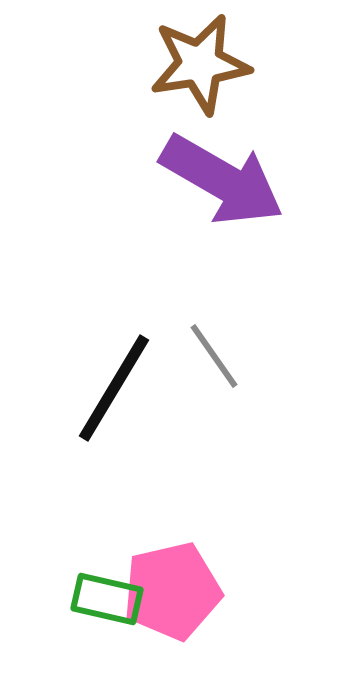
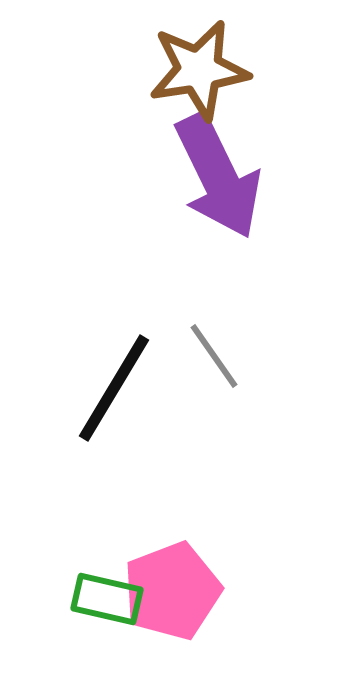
brown star: moved 1 px left, 6 px down
purple arrow: moved 4 px left, 4 px up; rotated 34 degrees clockwise
pink pentagon: rotated 8 degrees counterclockwise
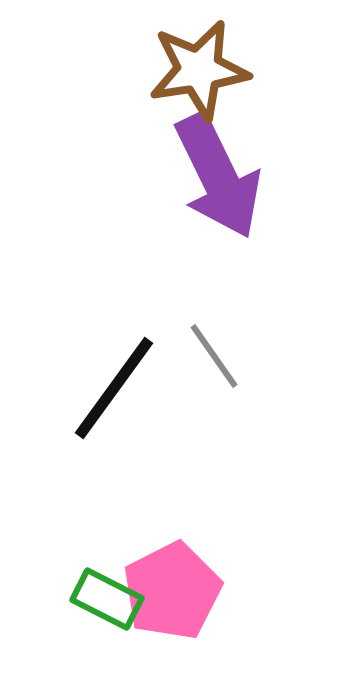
black line: rotated 5 degrees clockwise
pink pentagon: rotated 6 degrees counterclockwise
green rectangle: rotated 14 degrees clockwise
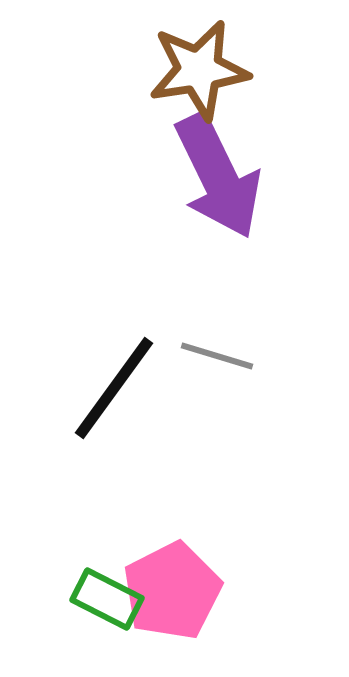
gray line: moved 3 px right; rotated 38 degrees counterclockwise
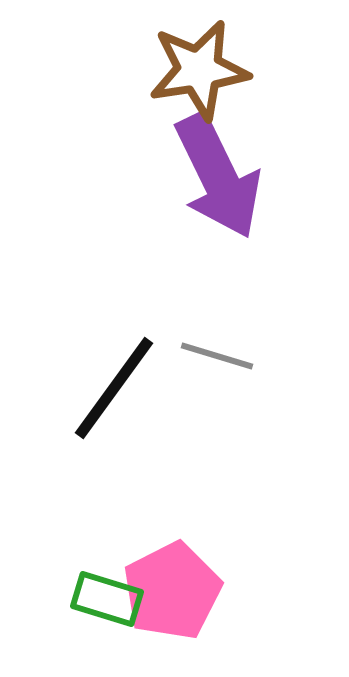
green rectangle: rotated 10 degrees counterclockwise
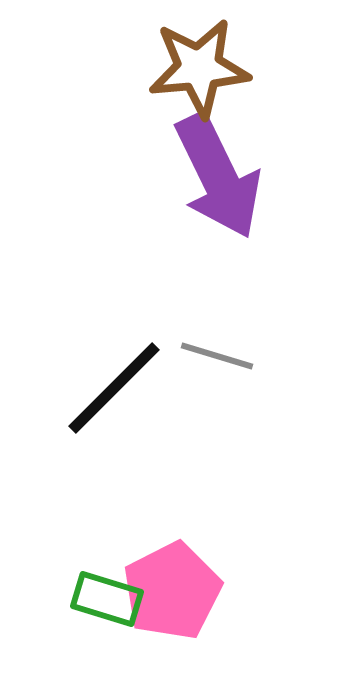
brown star: moved 2 px up; rotated 4 degrees clockwise
black line: rotated 9 degrees clockwise
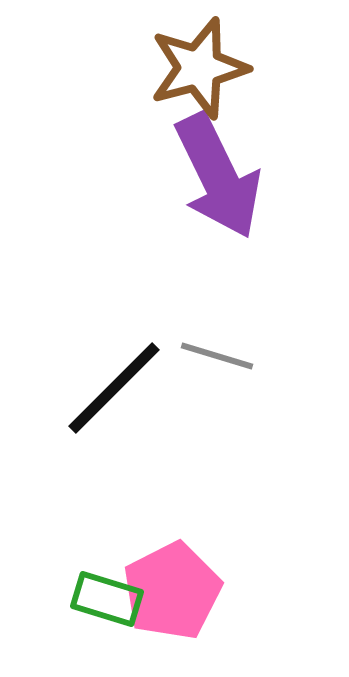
brown star: rotated 10 degrees counterclockwise
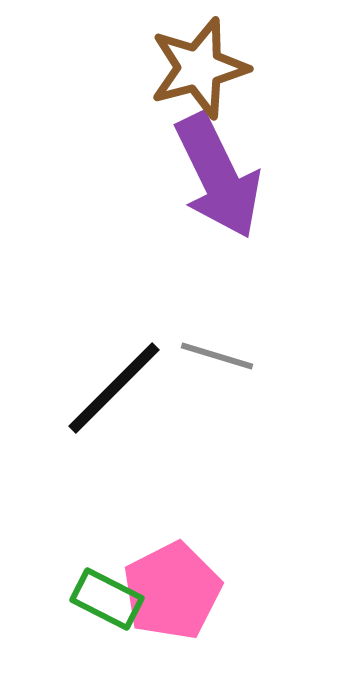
green rectangle: rotated 10 degrees clockwise
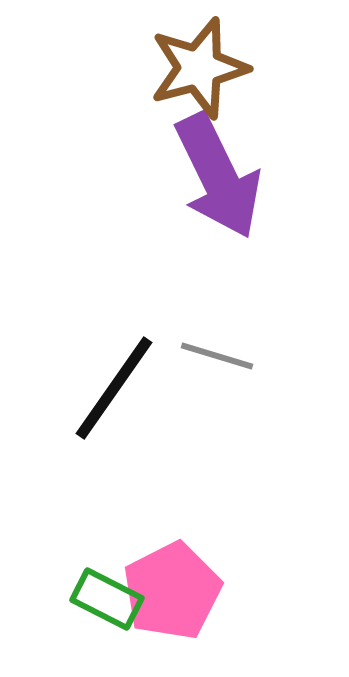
black line: rotated 10 degrees counterclockwise
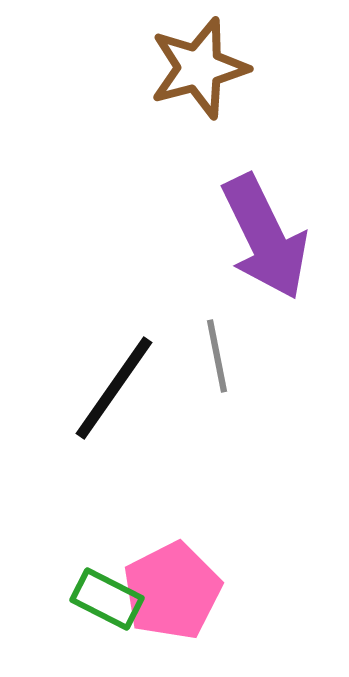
purple arrow: moved 47 px right, 61 px down
gray line: rotated 62 degrees clockwise
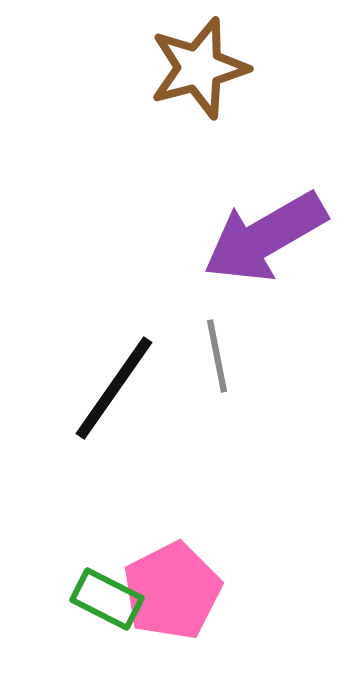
purple arrow: rotated 86 degrees clockwise
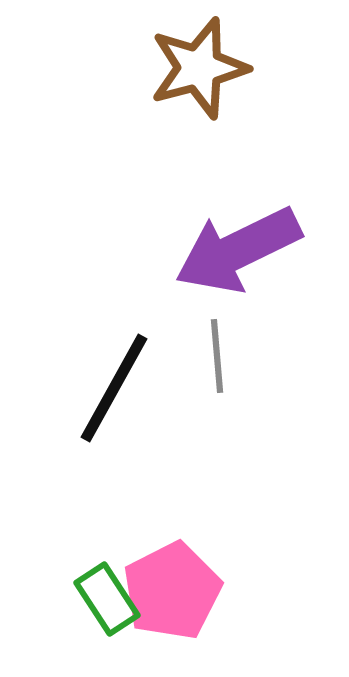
purple arrow: moved 27 px left, 13 px down; rotated 4 degrees clockwise
gray line: rotated 6 degrees clockwise
black line: rotated 6 degrees counterclockwise
green rectangle: rotated 30 degrees clockwise
